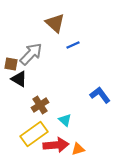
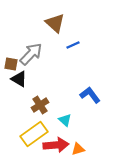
blue L-shape: moved 10 px left
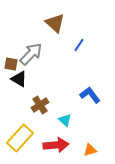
blue line: moved 6 px right; rotated 32 degrees counterclockwise
yellow rectangle: moved 14 px left, 4 px down; rotated 12 degrees counterclockwise
orange triangle: moved 12 px right, 1 px down
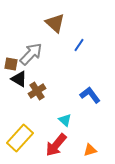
brown cross: moved 3 px left, 14 px up
red arrow: rotated 135 degrees clockwise
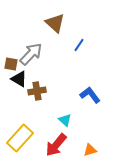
brown cross: rotated 24 degrees clockwise
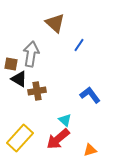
gray arrow: rotated 35 degrees counterclockwise
red arrow: moved 2 px right, 6 px up; rotated 10 degrees clockwise
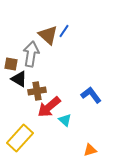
brown triangle: moved 7 px left, 12 px down
blue line: moved 15 px left, 14 px up
blue L-shape: moved 1 px right
red arrow: moved 9 px left, 32 px up
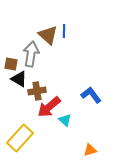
blue line: rotated 32 degrees counterclockwise
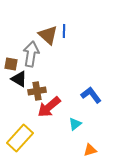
cyan triangle: moved 10 px right, 4 px down; rotated 40 degrees clockwise
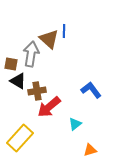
brown triangle: moved 1 px right, 4 px down
black triangle: moved 1 px left, 2 px down
blue L-shape: moved 5 px up
